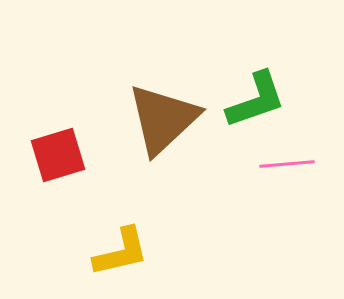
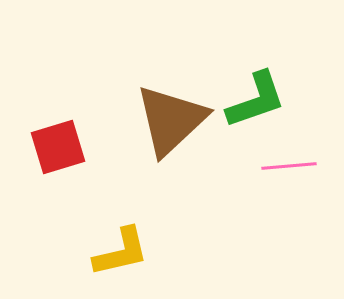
brown triangle: moved 8 px right, 1 px down
red square: moved 8 px up
pink line: moved 2 px right, 2 px down
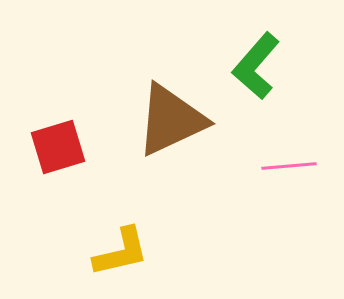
green L-shape: moved 34 px up; rotated 150 degrees clockwise
brown triangle: rotated 18 degrees clockwise
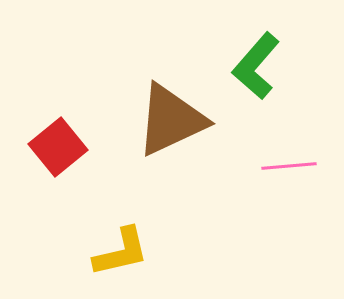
red square: rotated 22 degrees counterclockwise
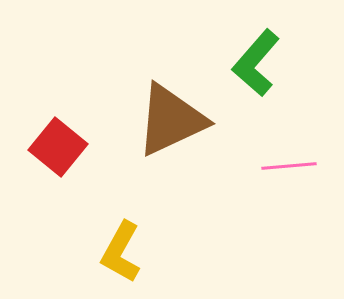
green L-shape: moved 3 px up
red square: rotated 12 degrees counterclockwise
yellow L-shape: rotated 132 degrees clockwise
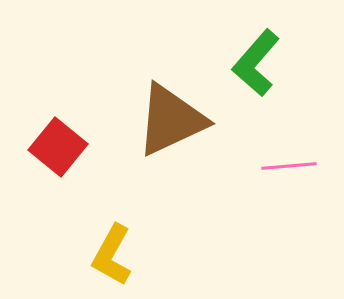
yellow L-shape: moved 9 px left, 3 px down
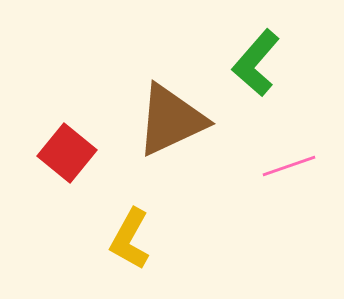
red square: moved 9 px right, 6 px down
pink line: rotated 14 degrees counterclockwise
yellow L-shape: moved 18 px right, 16 px up
